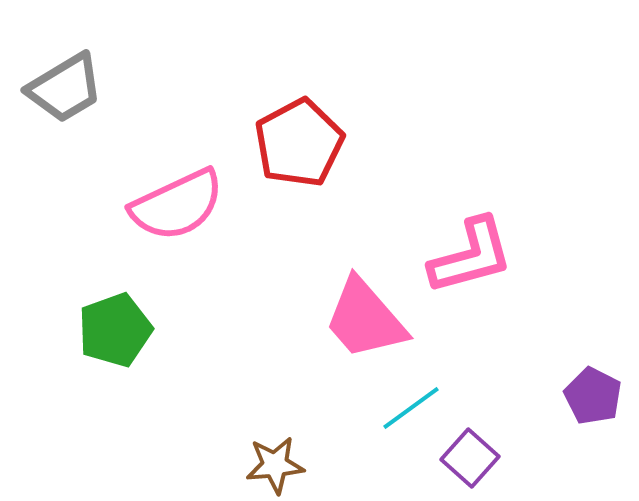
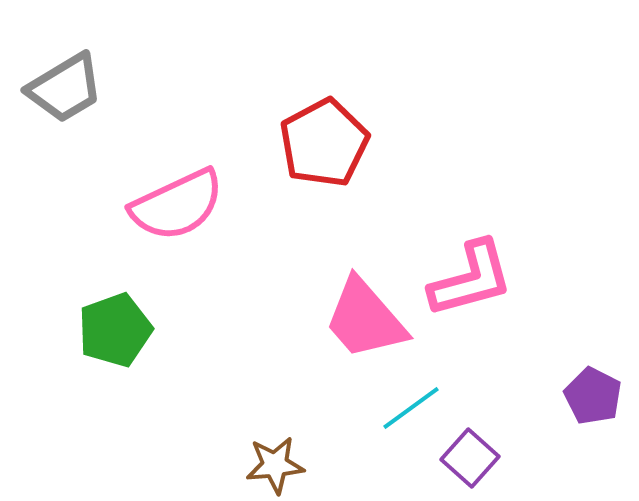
red pentagon: moved 25 px right
pink L-shape: moved 23 px down
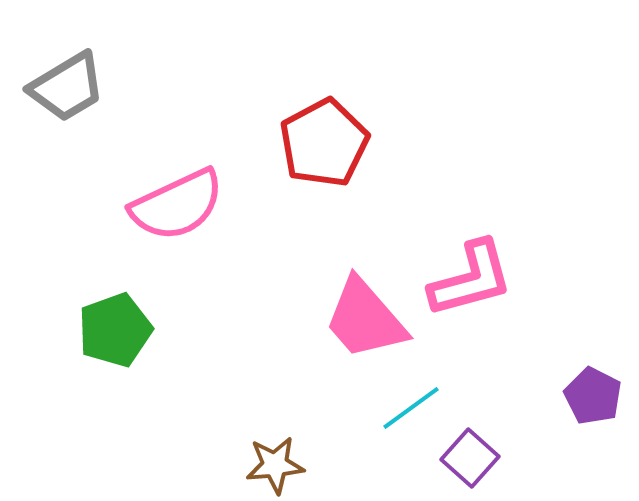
gray trapezoid: moved 2 px right, 1 px up
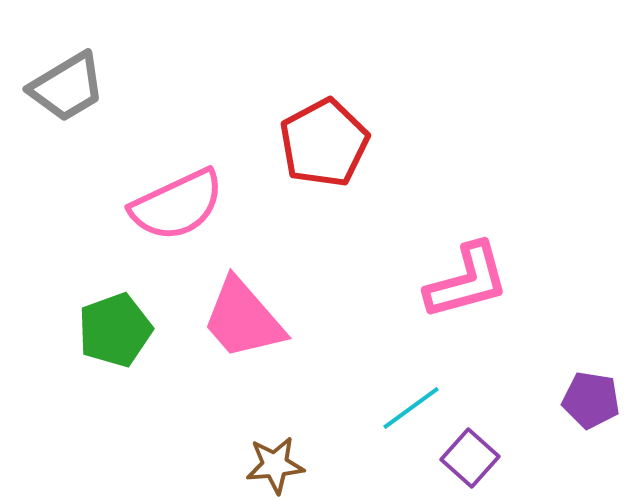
pink L-shape: moved 4 px left, 2 px down
pink trapezoid: moved 122 px left
purple pentagon: moved 2 px left, 4 px down; rotated 18 degrees counterclockwise
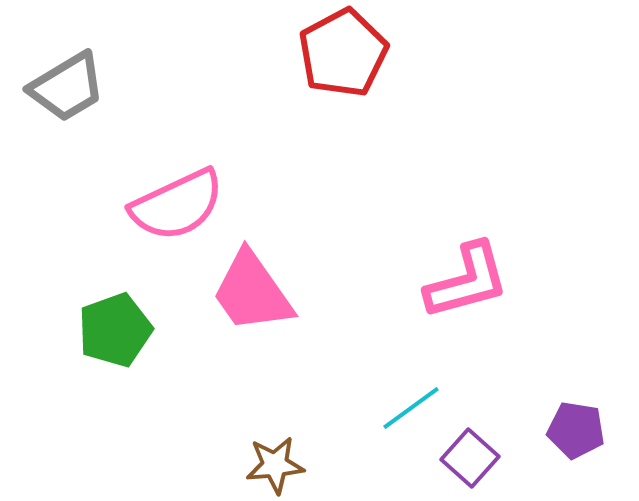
red pentagon: moved 19 px right, 90 px up
pink trapezoid: moved 9 px right, 27 px up; rotated 6 degrees clockwise
purple pentagon: moved 15 px left, 30 px down
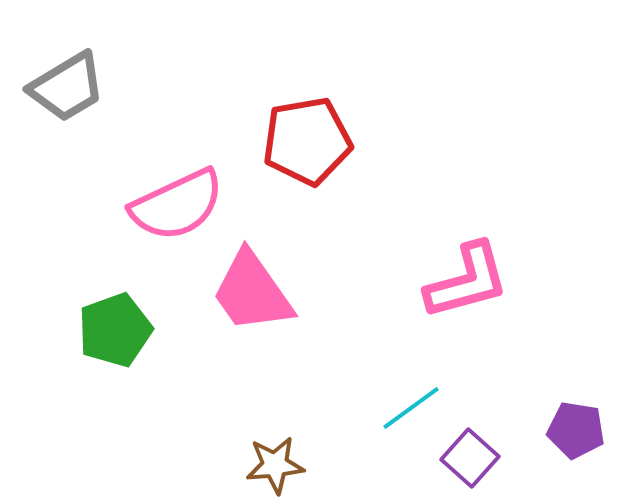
red pentagon: moved 36 px left, 88 px down; rotated 18 degrees clockwise
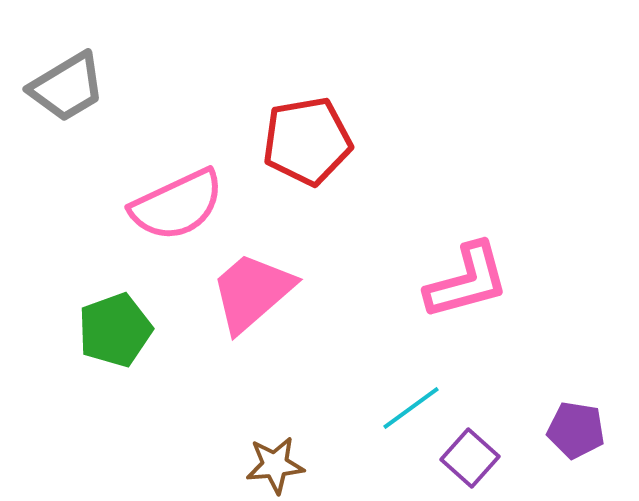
pink trapezoid: rotated 84 degrees clockwise
